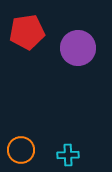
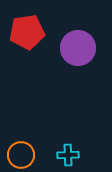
orange circle: moved 5 px down
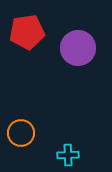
orange circle: moved 22 px up
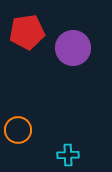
purple circle: moved 5 px left
orange circle: moved 3 px left, 3 px up
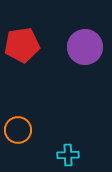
red pentagon: moved 5 px left, 13 px down
purple circle: moved 12 px right, 1 px up
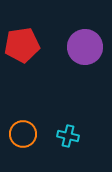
orange circle: moved 5 px right, 4 px down
cyan cross: moved 19 px up; rotated 15 degrees clockwise
